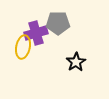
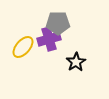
purple cross: moved 13 px right, 6 px down
yellow ellipse: rotated 30 degrees clockwise
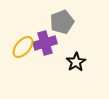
gray pentagon: moved 4 px right, 1 px up; rotated 20 degrees counterclockwise
purple cross: moved 4 px left, 4 px down
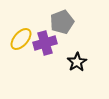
yellow ellipse: moved 2 px left, 8 px up
black star: moved 1 px right
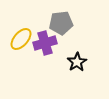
gray pentagon: moved 1 px left, 1 px down; rotated 15 degrees clockwise
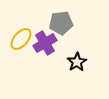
purple cross: rotated 15 degrees counterclockwise
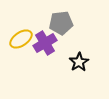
yellow ellipse: rotated 15 degrees clockwise
black star: moved 2 px right
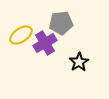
yellow ellipse: moved 4 px up
